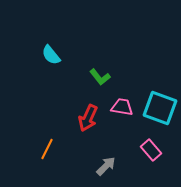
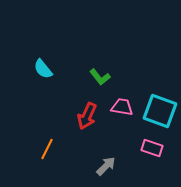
cyan semicircle: moved 8 px left, 14 px down
cyan square: moved 3 px down
red arrow: moved 1 px left, 2 px up
pink rectangle: moved 1 px right, 2 px up; rotated 30 degrees counterclockwise
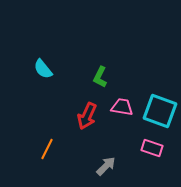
green L-shape: rotated 65 degrees clockwise
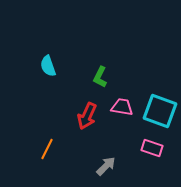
cyan semicircle: moved 5 px right, 3 px up; rotated 20 degrees clockwise
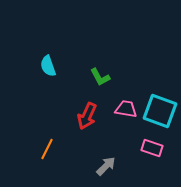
green L-shape: rotated 55 degrees counterclockwise
pink trapezoid: moved 4 px right, 2 px down
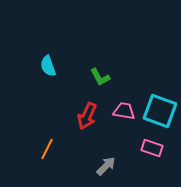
pink trapezoid: moved 2 px left, 2 px down
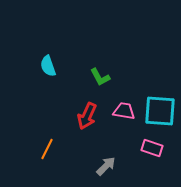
cyan square: rotated 16 degrees counterclockwise
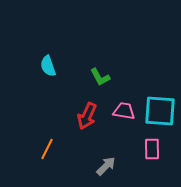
pink rectangle: moved 1 px down; rotated 70 degrees clockwise
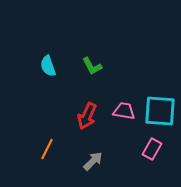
green L-shape: moved 8 px left, 11 px up
pink rectangle: rotated 30 degrees clockwise
gray arrow: moved 13 px left, 5 px up
